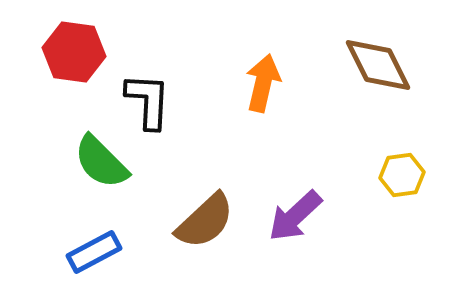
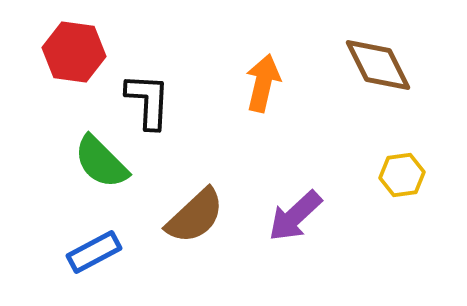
brown semicircle: moved 10 px left, 5 px up
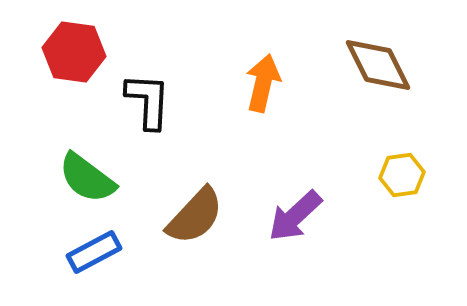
green semicircle: moved 14 px left, 16 px down; rotated 8 degrees counterclockwise
brown semicircle: rotated 4 degrees counterclockwise
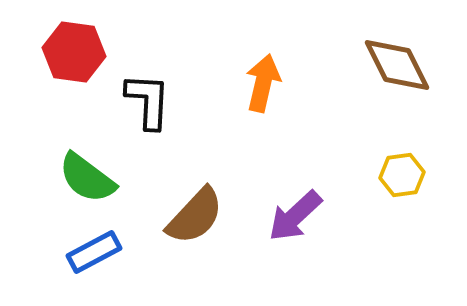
brown diamond: moved 19 px right
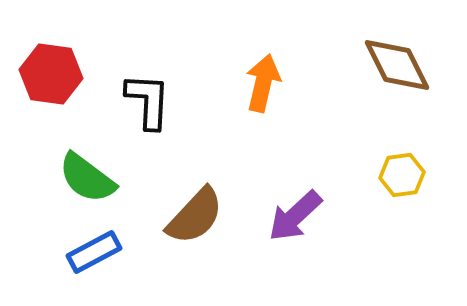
red hexagon: moved 23 px left, 22 px down
